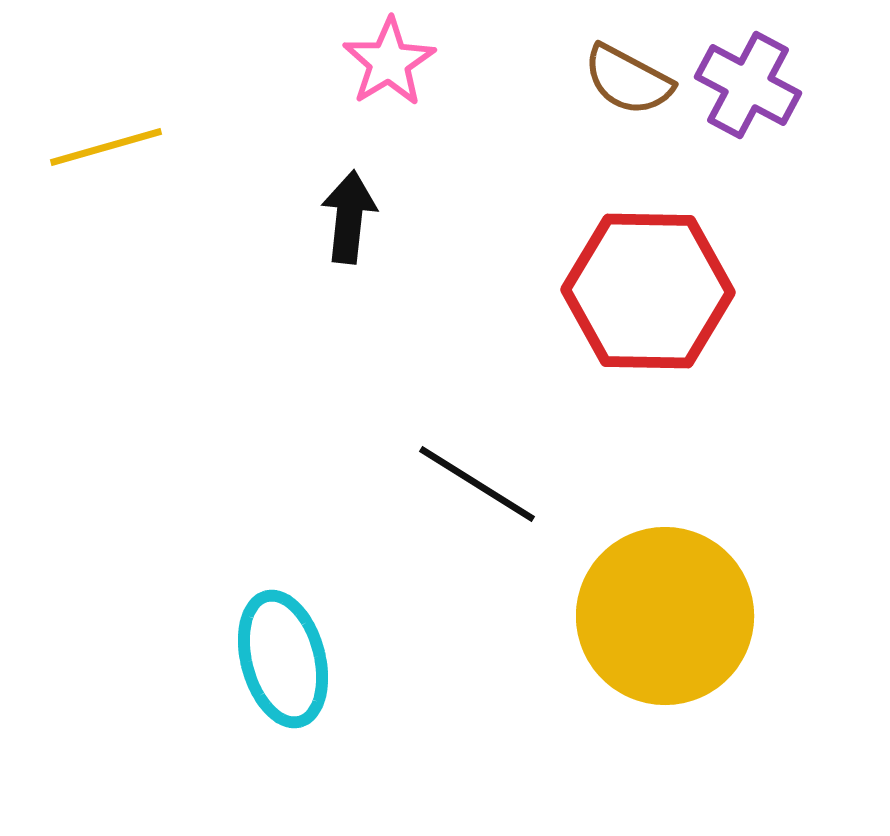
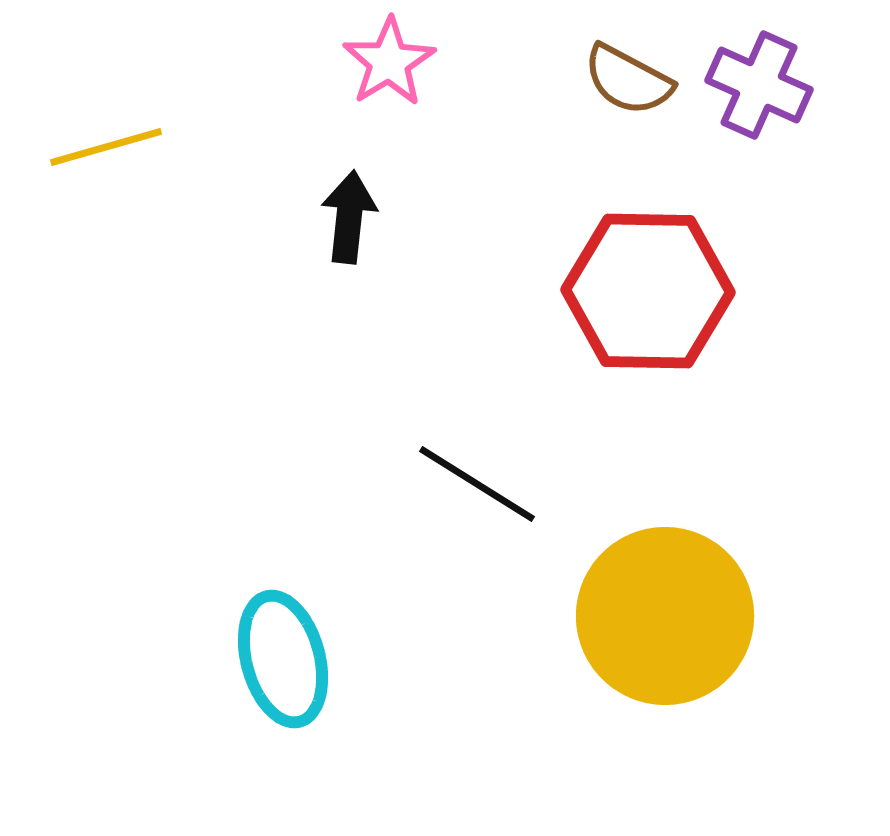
purple cross: moved 11 px right; rotated 4 degrees counterclockwise
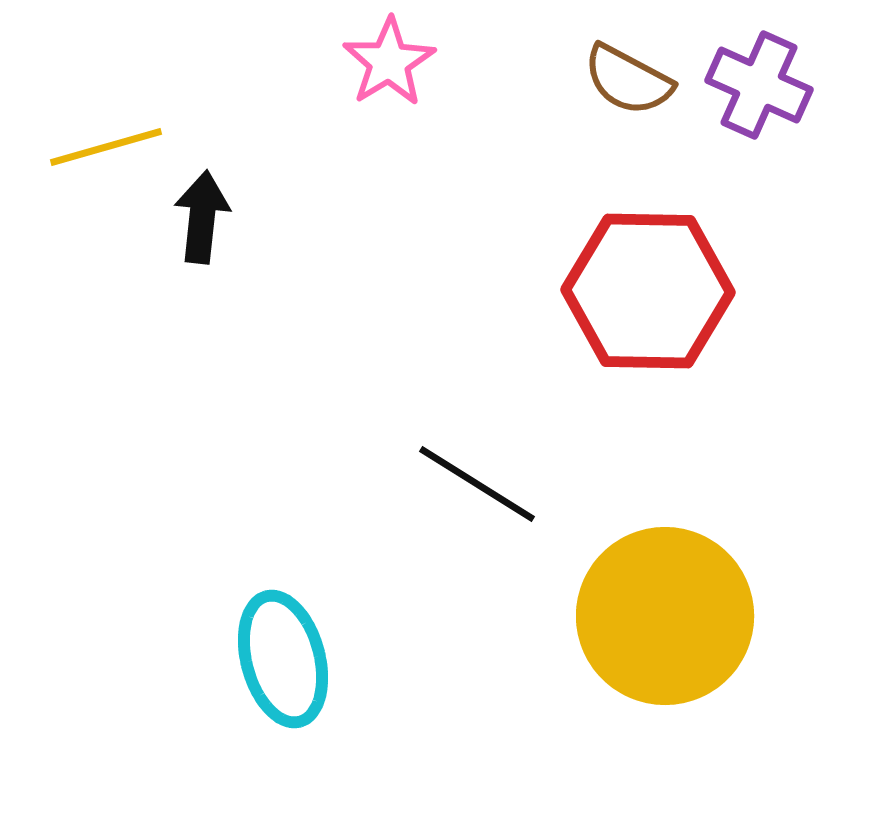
black arrow: moved 147 px left
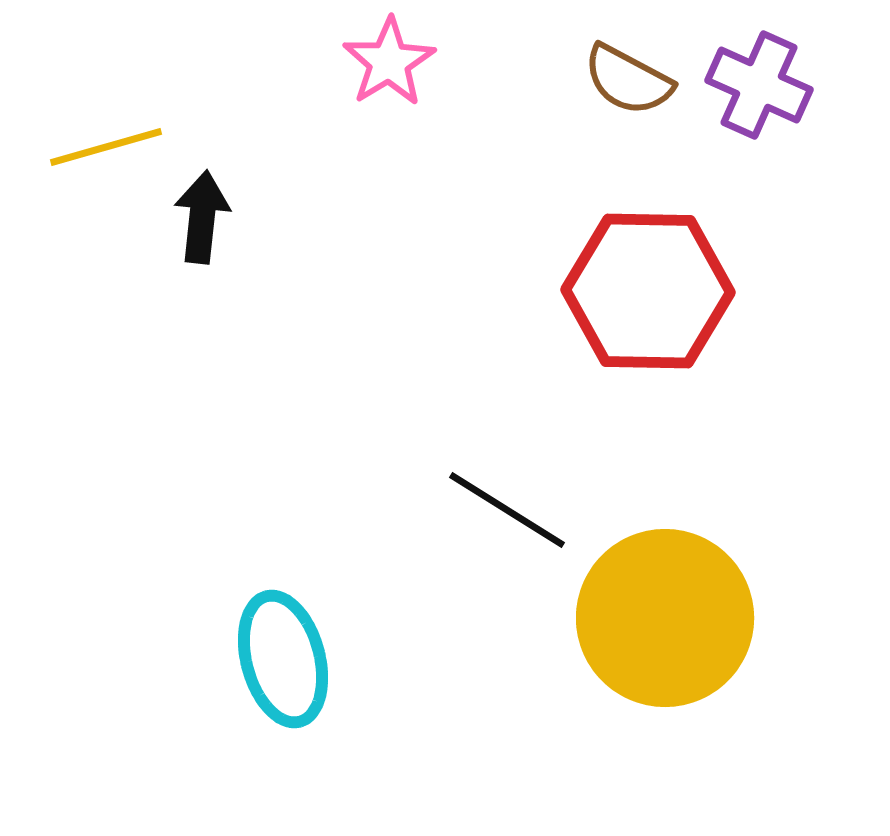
black line: moved 30 px right, 26 px down
yellow circle: moved 2 px down
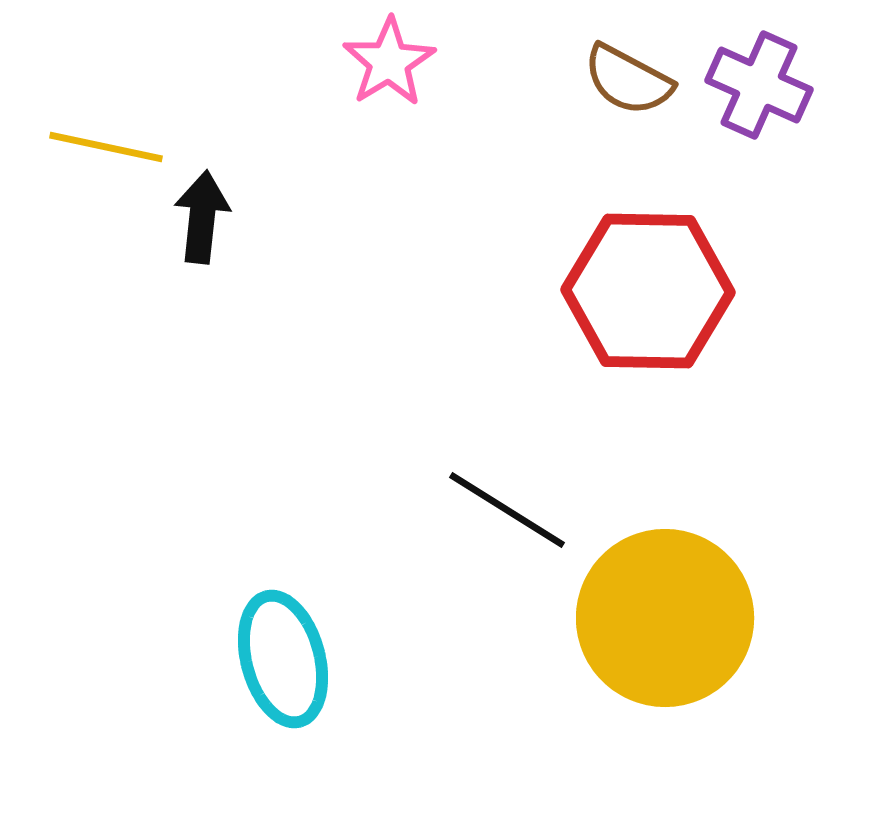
yellow line: rotated 28 degrees clockwise
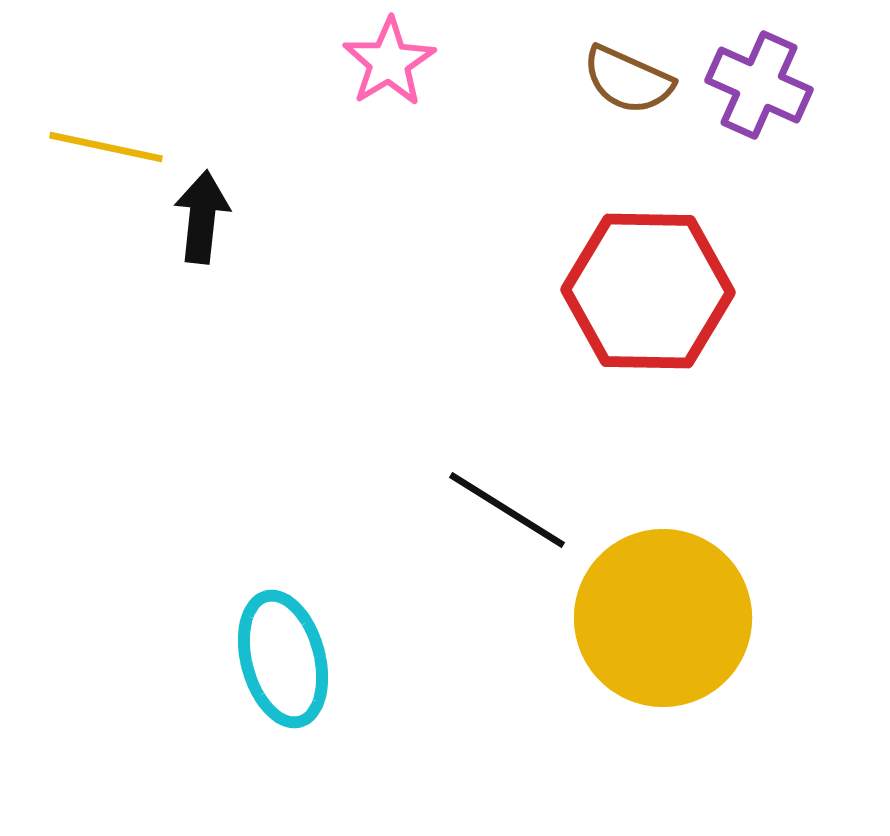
brown semicircle: rotated 4 degrees counterclockwise
yellow circle: moved 2 px left
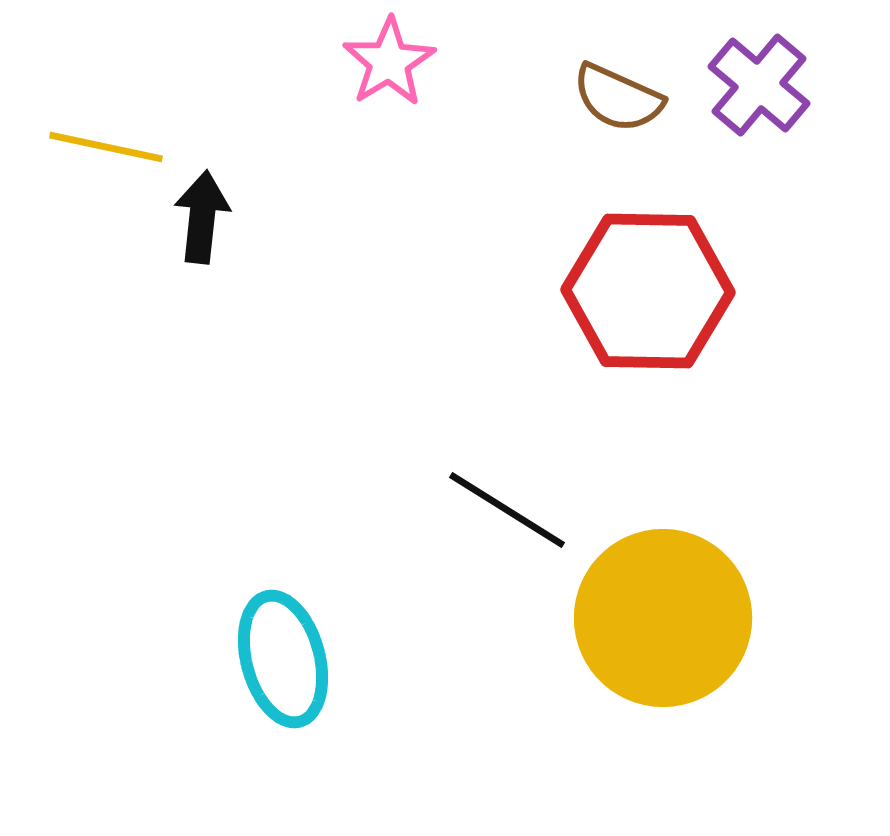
brown semicircle: moved 10 px left, 18 px down
purple cross: rotated 16 degrees clockwise
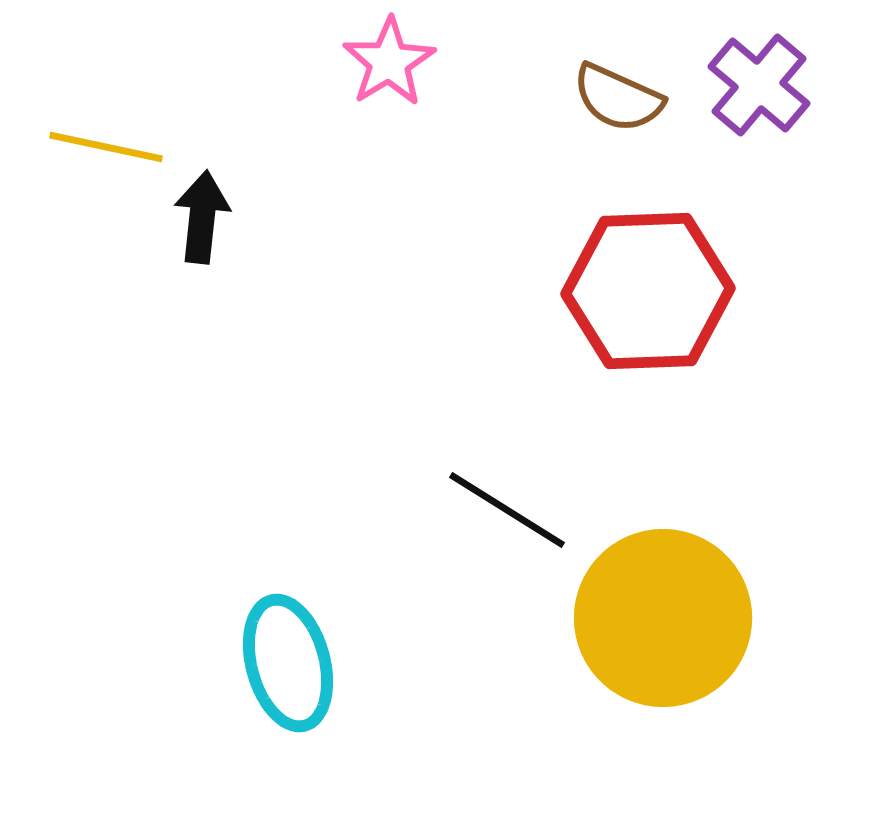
red hexagon: rotated 3 degrees counterclockwise
cyan ellipse: moved 5 px right, 4 px down
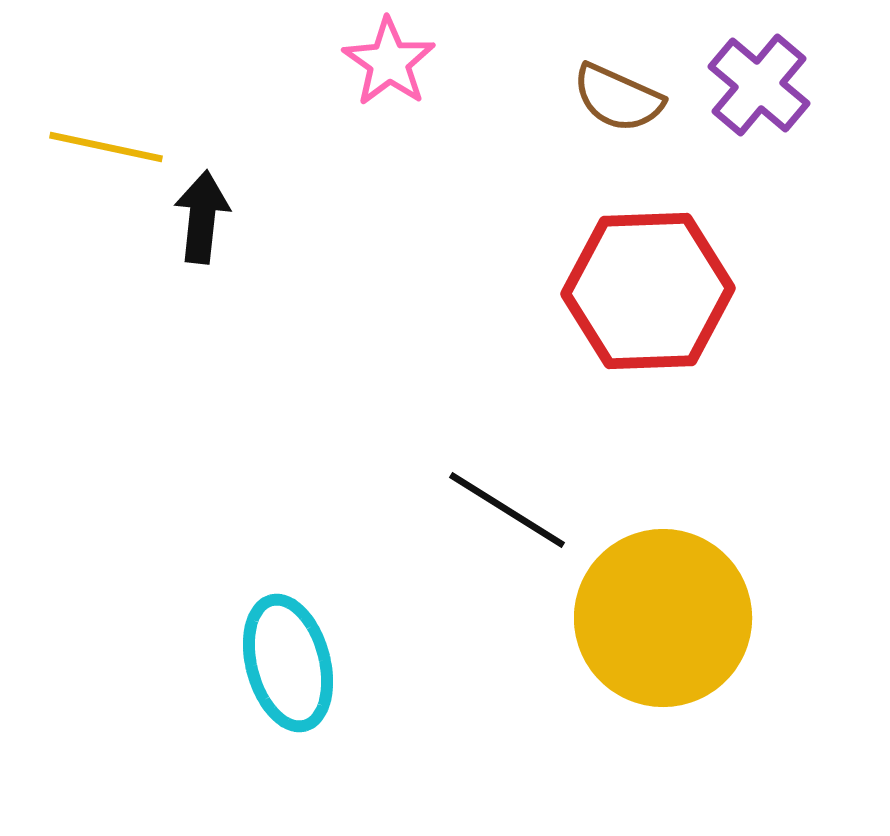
pink star: rotated 6 degrees counterclockwise
